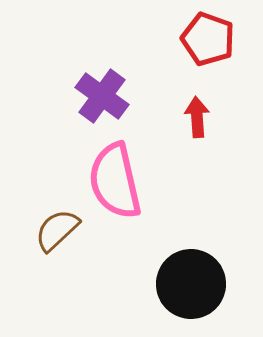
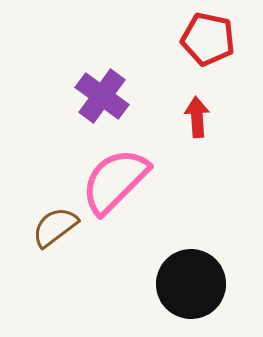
red pentagon: rotated 8 degrees counterclockwise
pink semicircle: rotated 58 degrees clockwise
brown semicircle: moved 2 px left, 3 px up; rotated 6 degrees clockwise
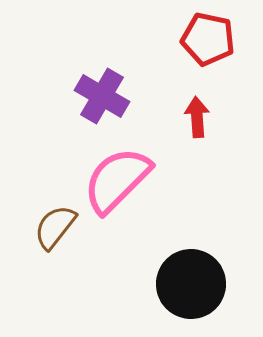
purple cross: rotated 6 degrees counterclockwise
pink semicircle: moved 2 px right, 1 px up
brown semicircle: rotated 15 degrees counterclockwise
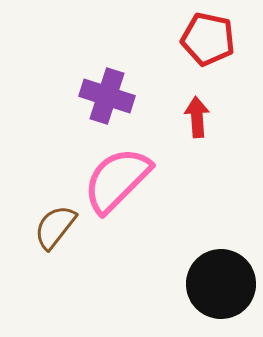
purple cross: moved 5 px right; rotated 12 degrees counterclockwise
black circle: moved 30 px right
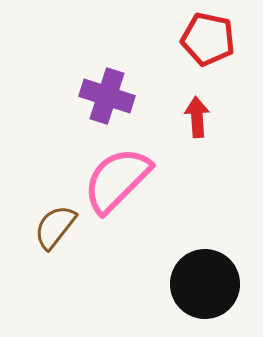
black circle: moved 16 px left
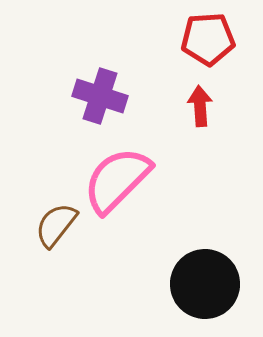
red pentagon: rotated 16 degrees counterclockwise
purple cross: moved 7 px left
red arrow: moved 3 px right, 11 px up
brown semicircle: moved 1 px right, 2 px up
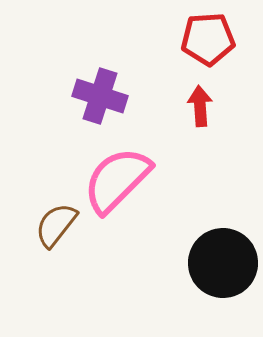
black circle: moved 18 px right, 21 px up
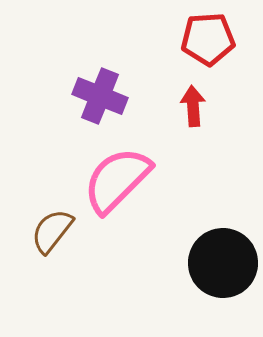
purple cross: rotated 4 degrees clockwise
red arrow: moved 7 px left
brown semicircle: moved 4 px left, 6 px down
